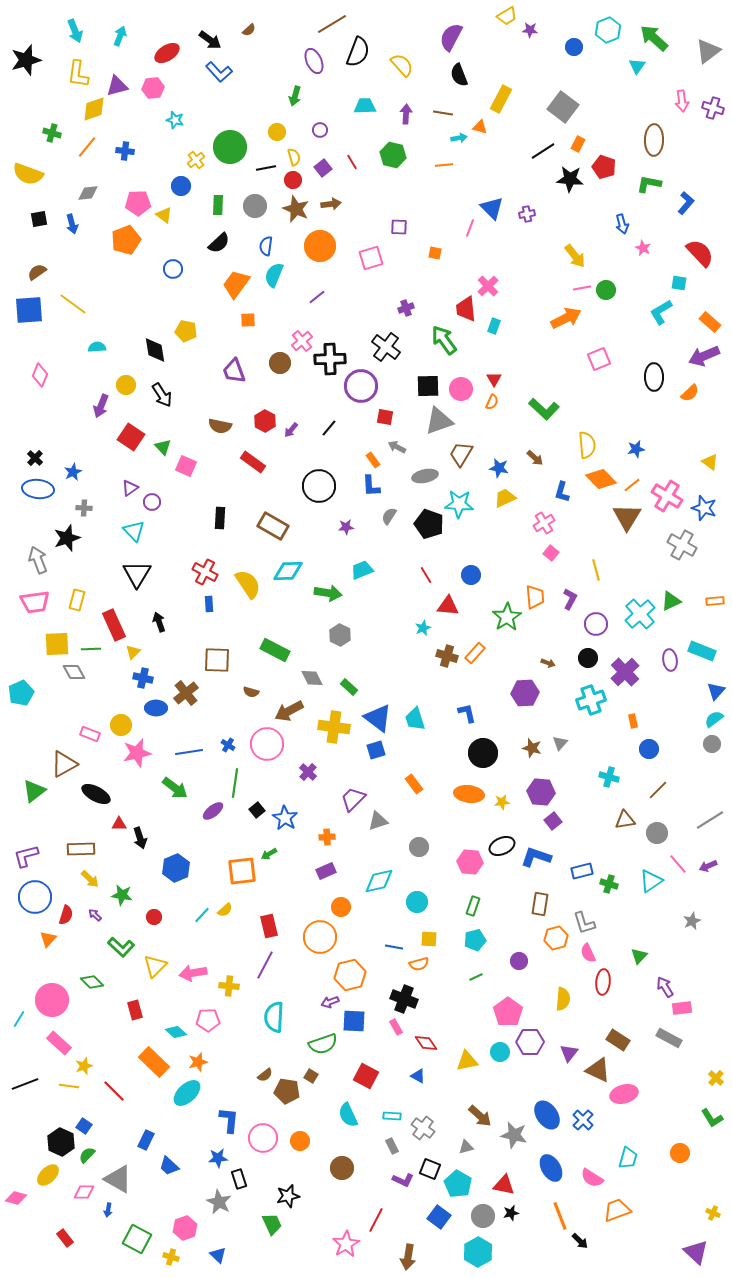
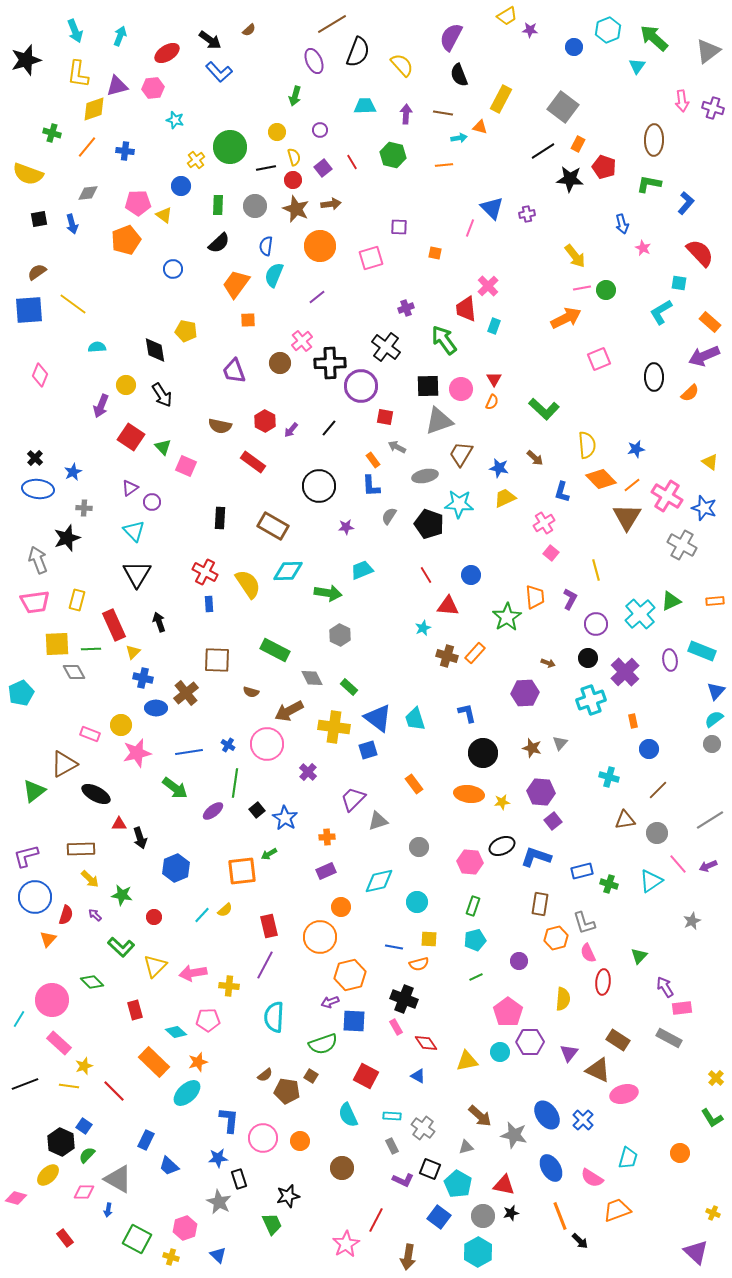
black cross at (330, 359): moved 4 px down
blue square at (376, 750): moved 8 px left
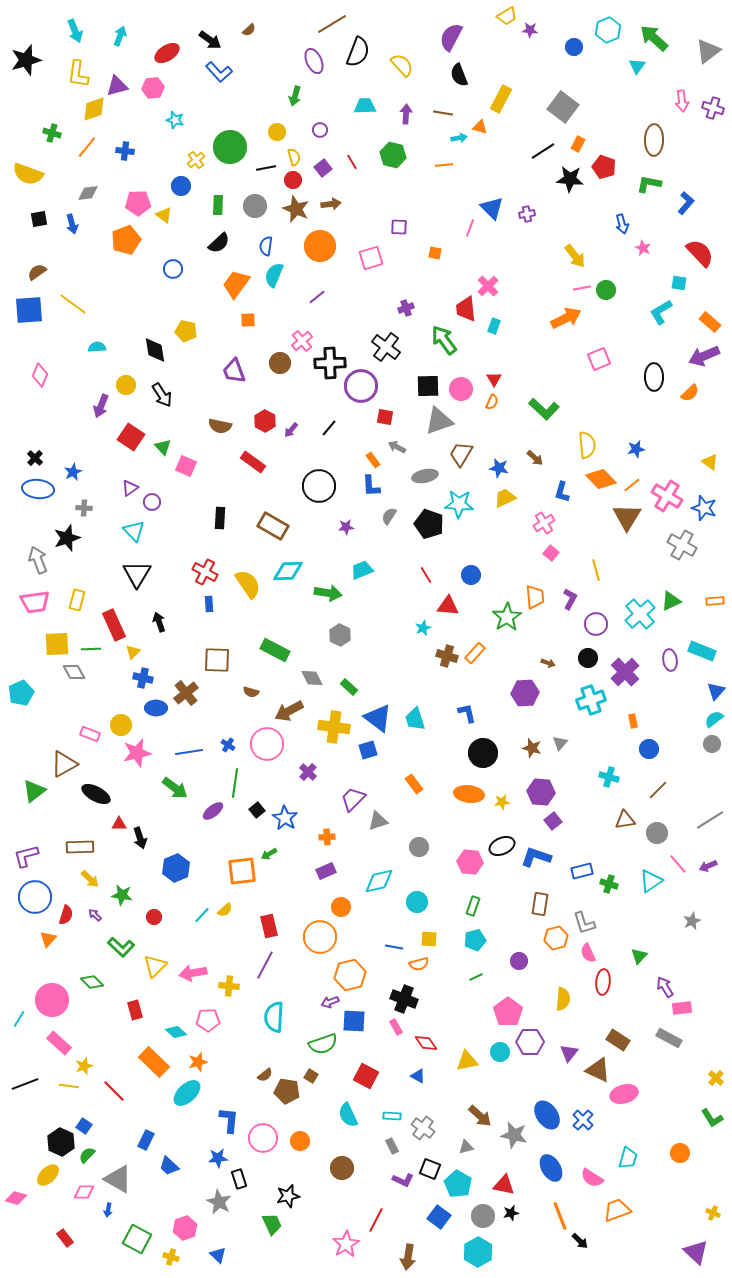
brown rectangle at (81, 849): moved 1 px left, 2 px up
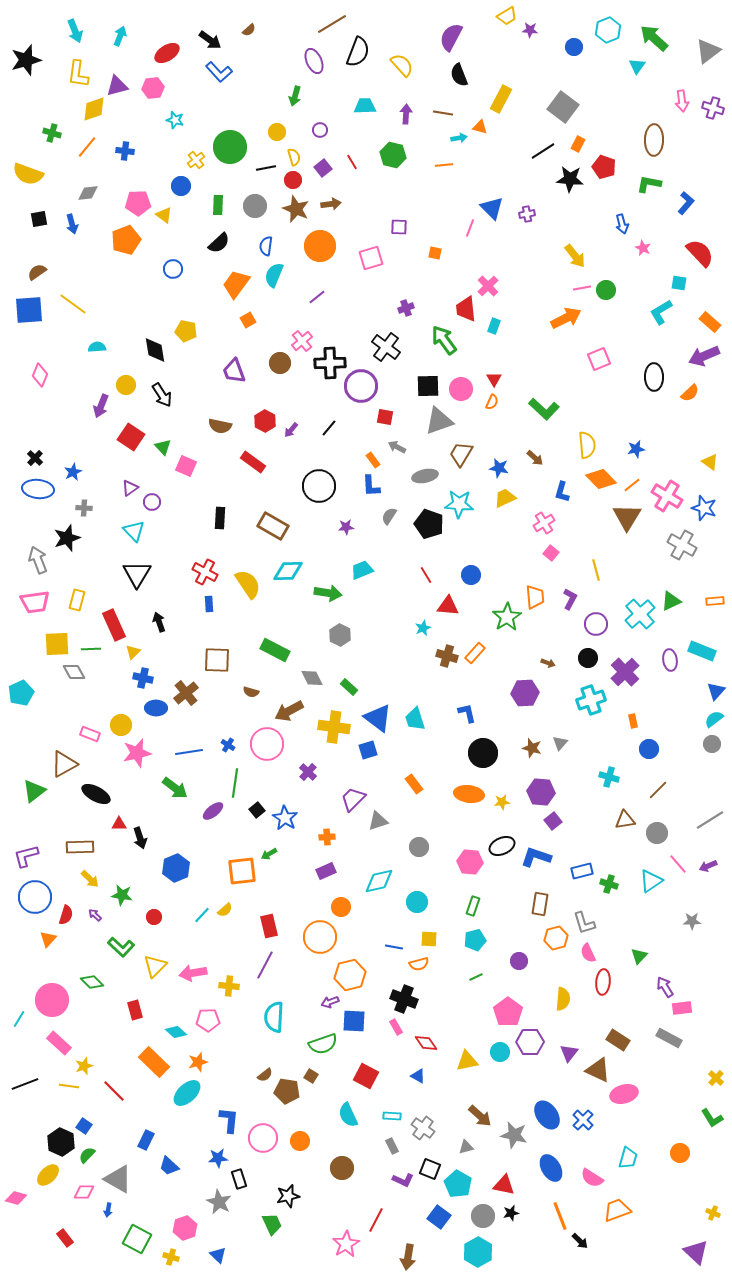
orange square at (248, 320): rotated 28 degrees counterclockwise
gray star at (692, 921): rotated 24 degrees clockwise
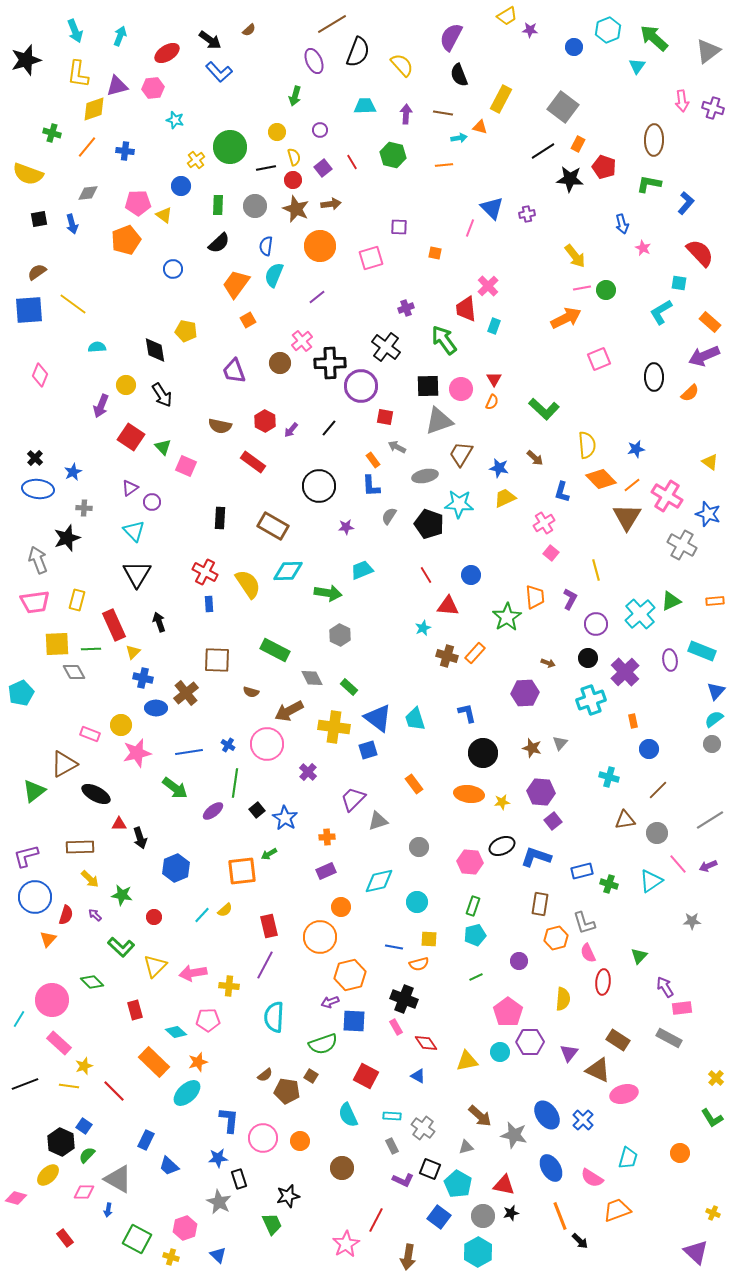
blue star at (704, 508): moved 4 px right, 6 px down
cyan pentagon at (475, 940): moved 5 px up
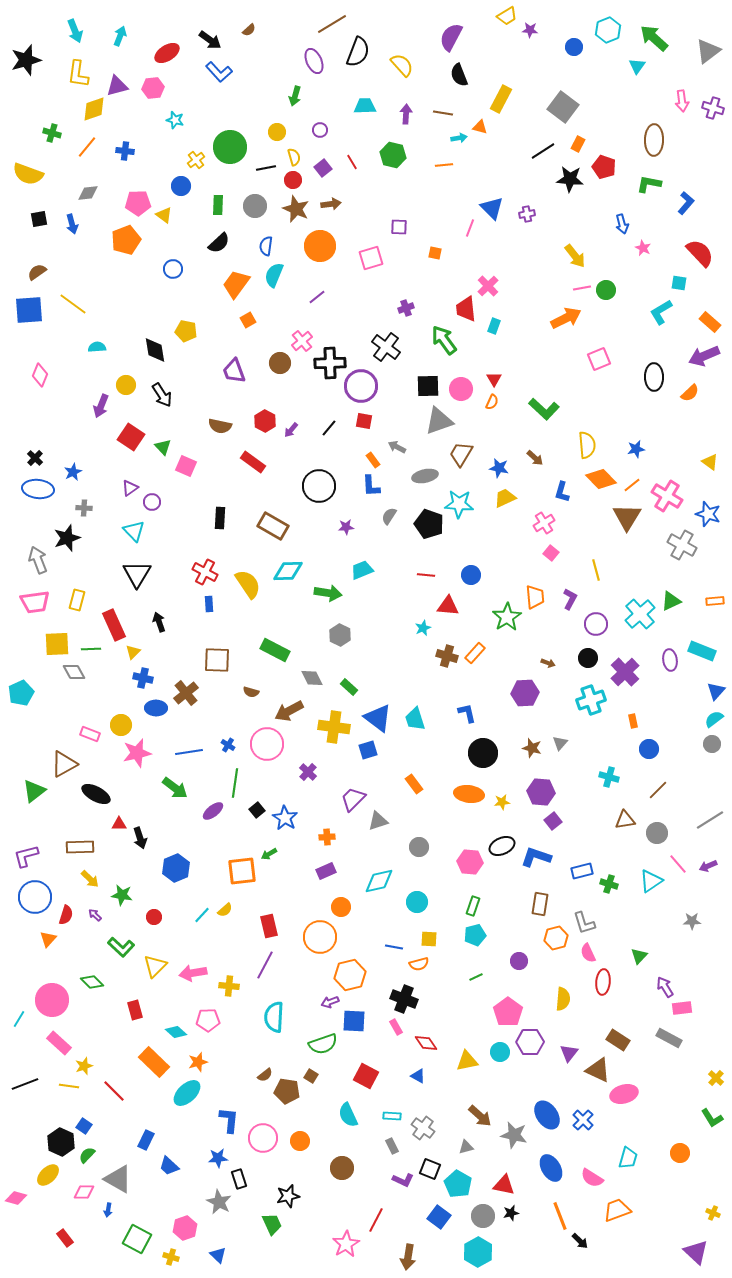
red square at (385, 417): moved 21 px left, 4 px down
red line at (426, 575): rotated 54 degrees counterclockwise
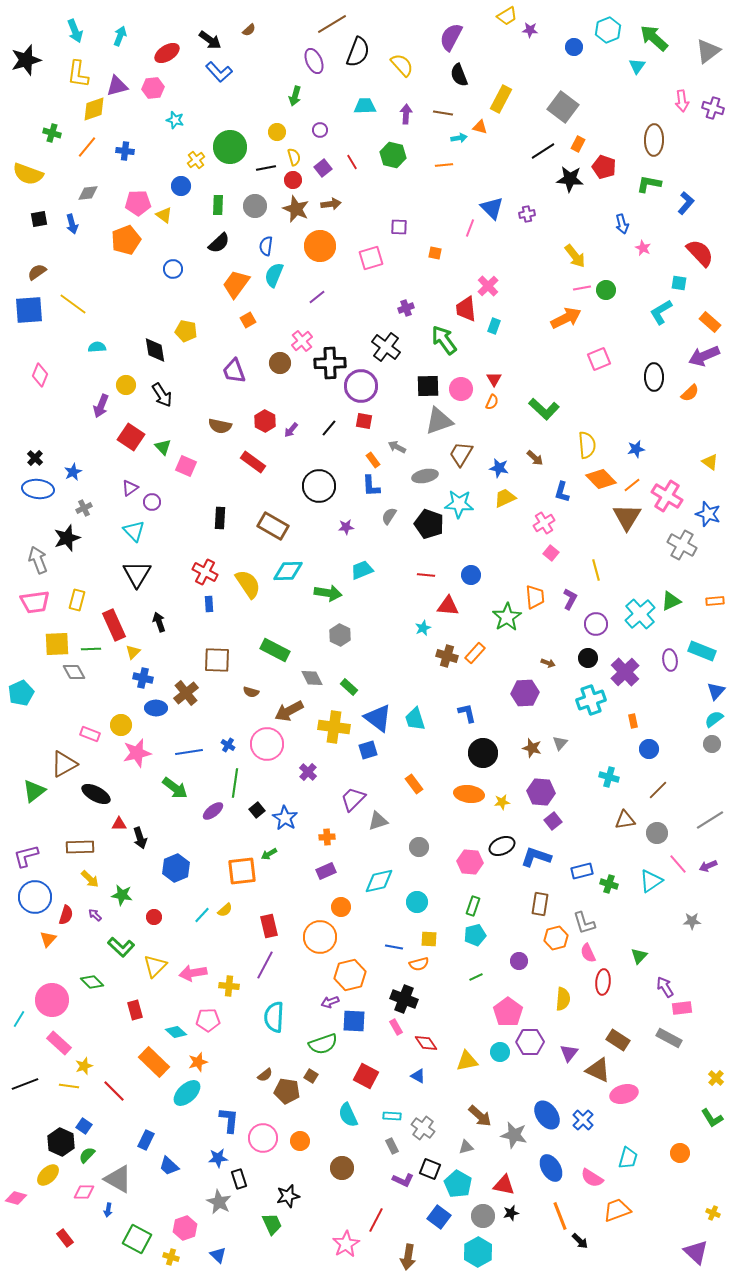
gray cross at (84, 508): rotated 28 degrees counterclockwise
